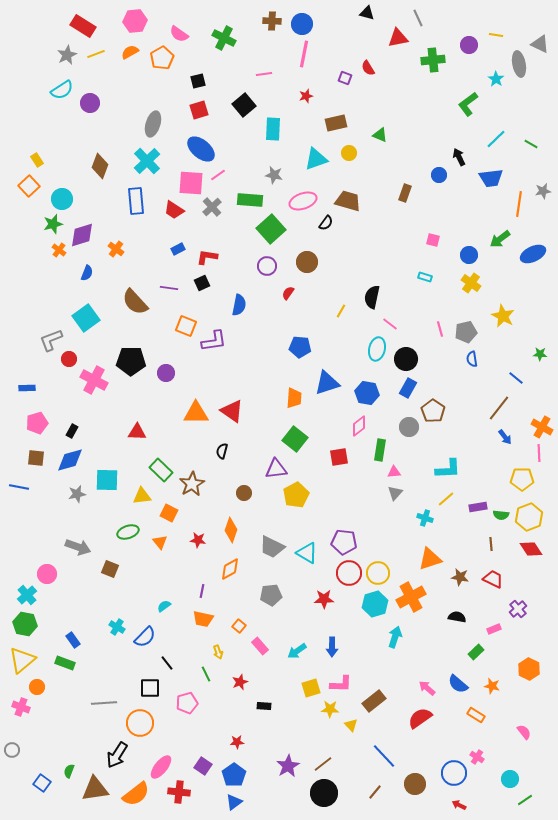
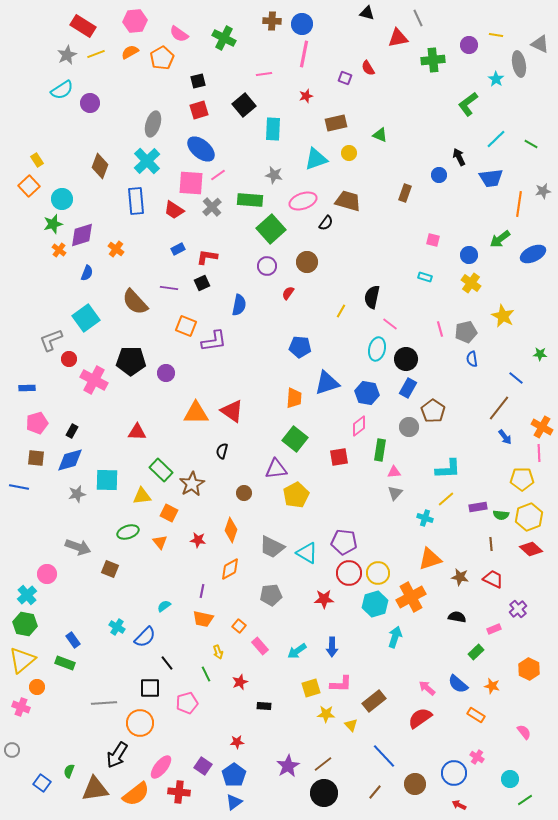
red diamond at (531, 549): rotated 15 degrees counterclockwise
yellow star at (330, 709): moved 4 px left, 5 px down
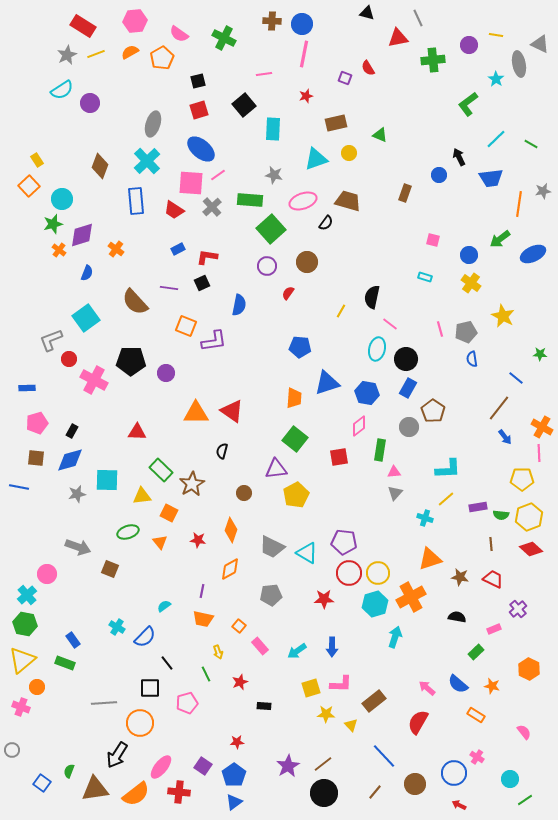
red semicircle at (420, 718): moved 2 px left, 4 px down; rotated 25 degrees counterclockwise
